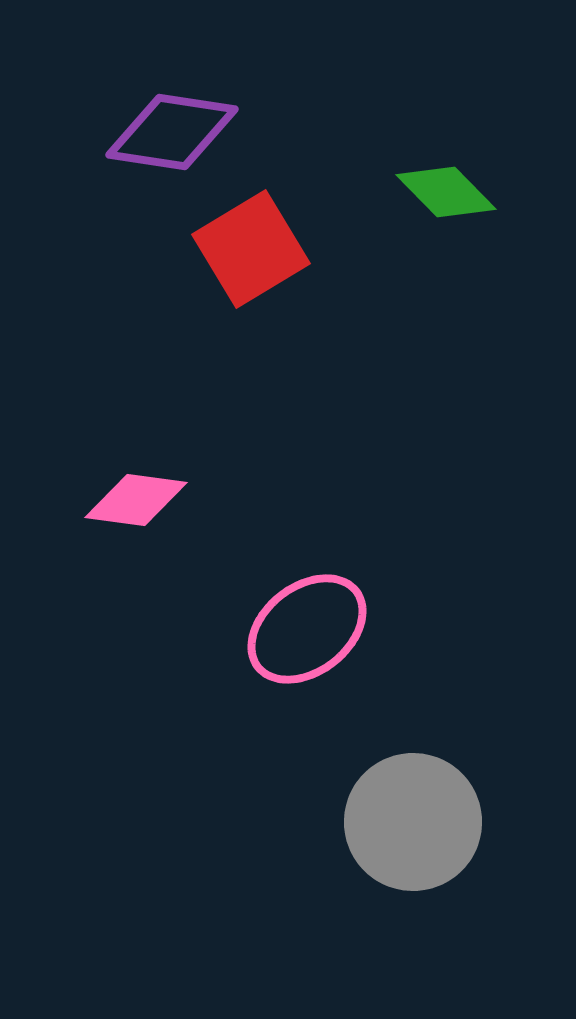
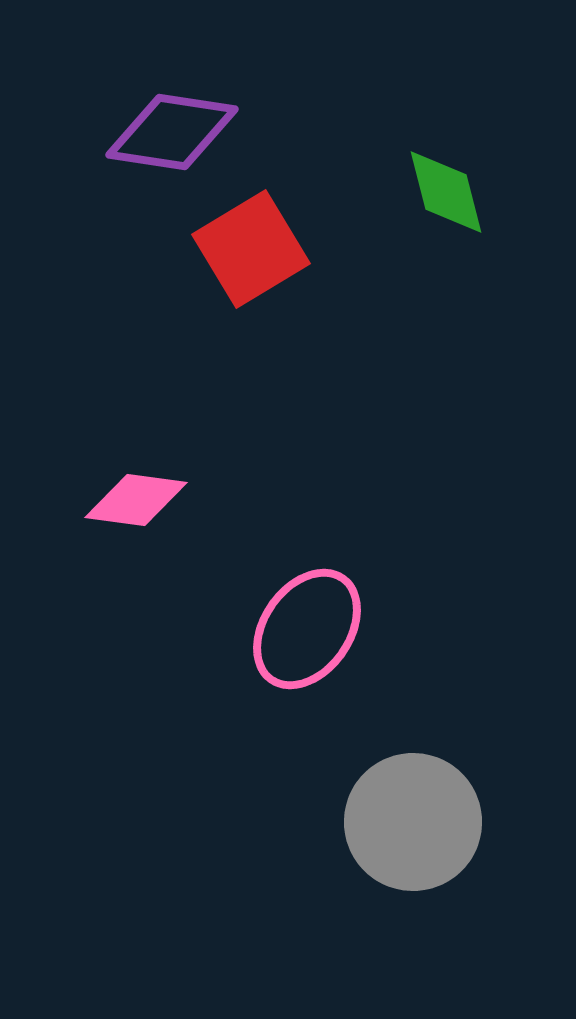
green diamond: rotated 30 degrees clockwise
pink ellipse: rotated 17 degrees counterclockwise
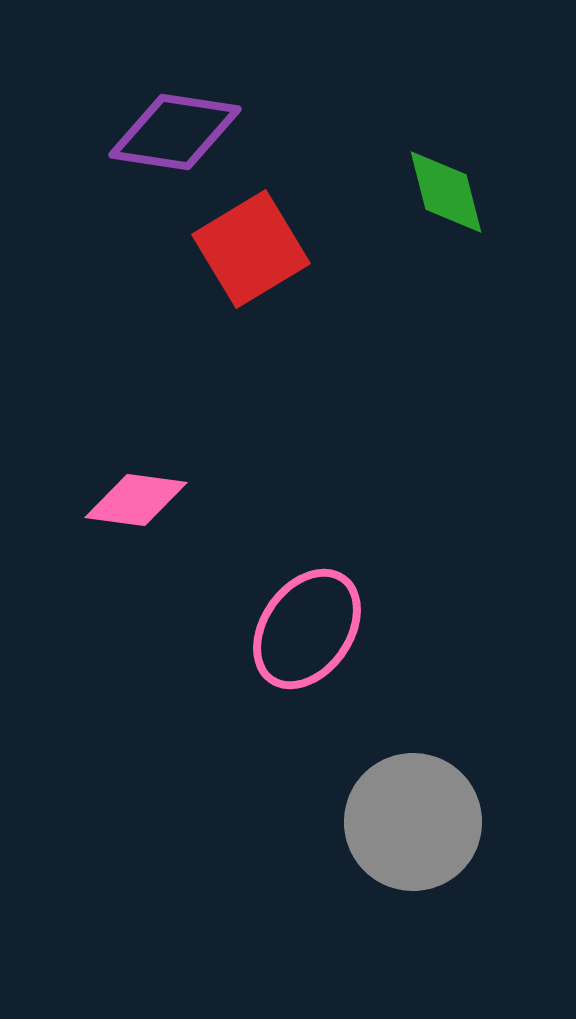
purple diamond: moved 3 px right
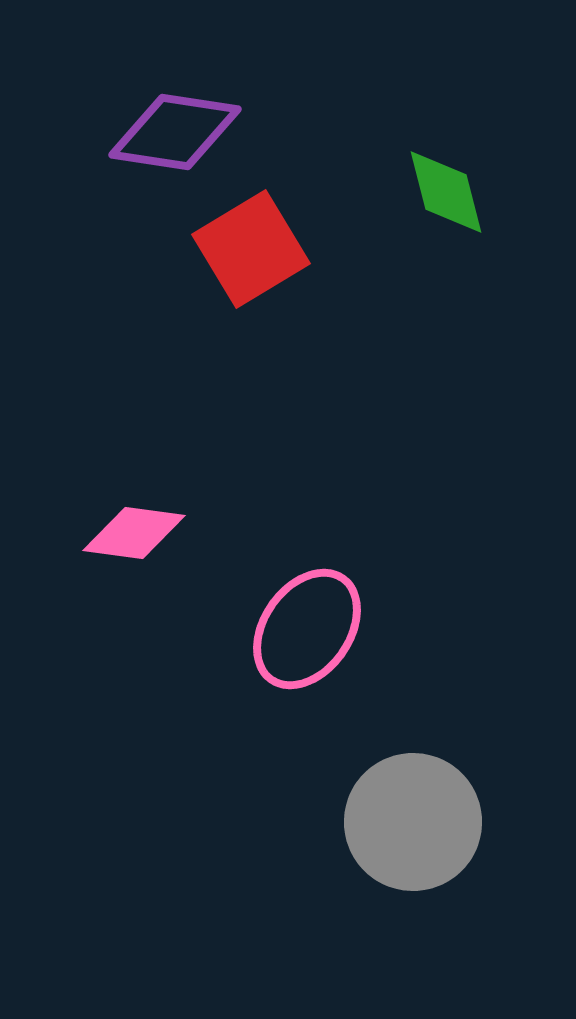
pink diamond: moved 2 px left, 33 px down
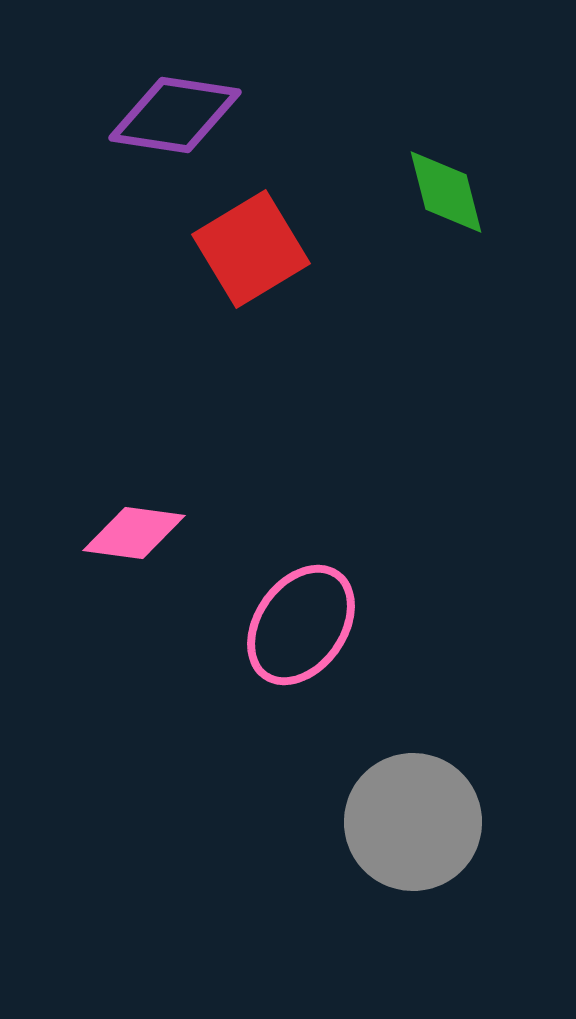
purple diamond: moved 17 px up
pink ellipse: moved 6 px left, 4 px up
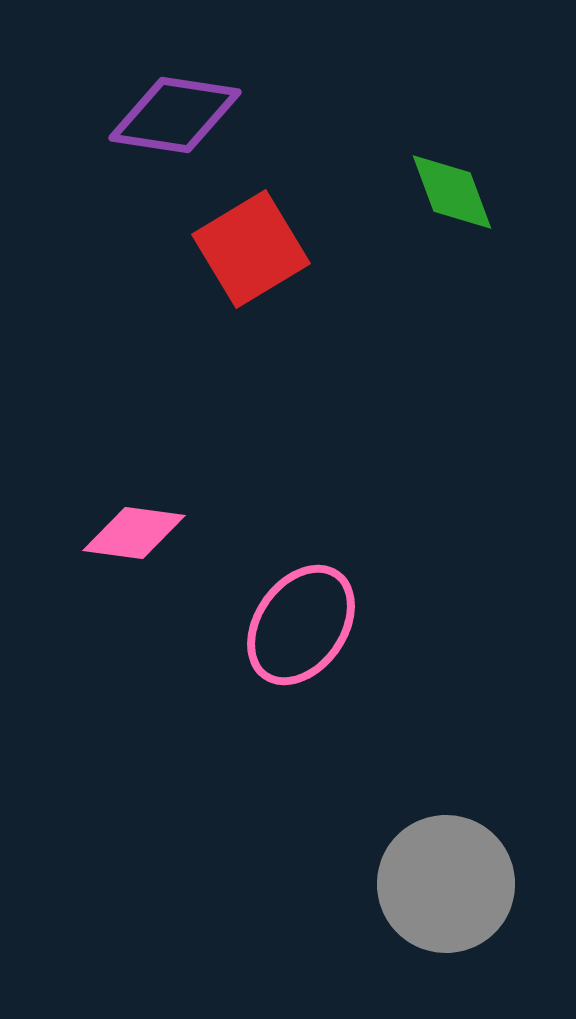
green diamond: moved 6 px right; rotated 6 degrees counterclockwise
gray circle: moved 33 px right, 62 px down
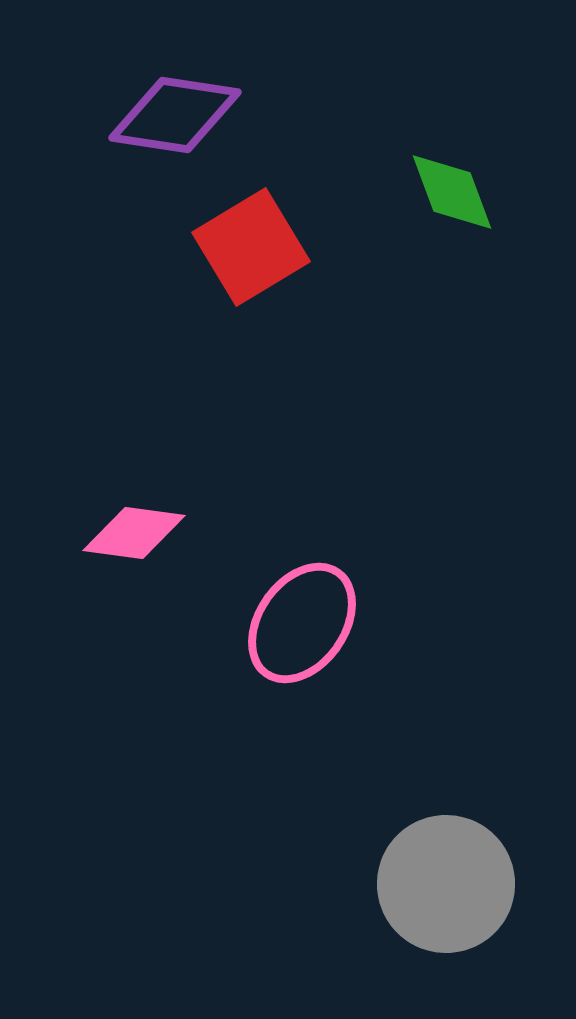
red square: moved 2 px up
pink ellipse: moved 1 px right, 2 px up
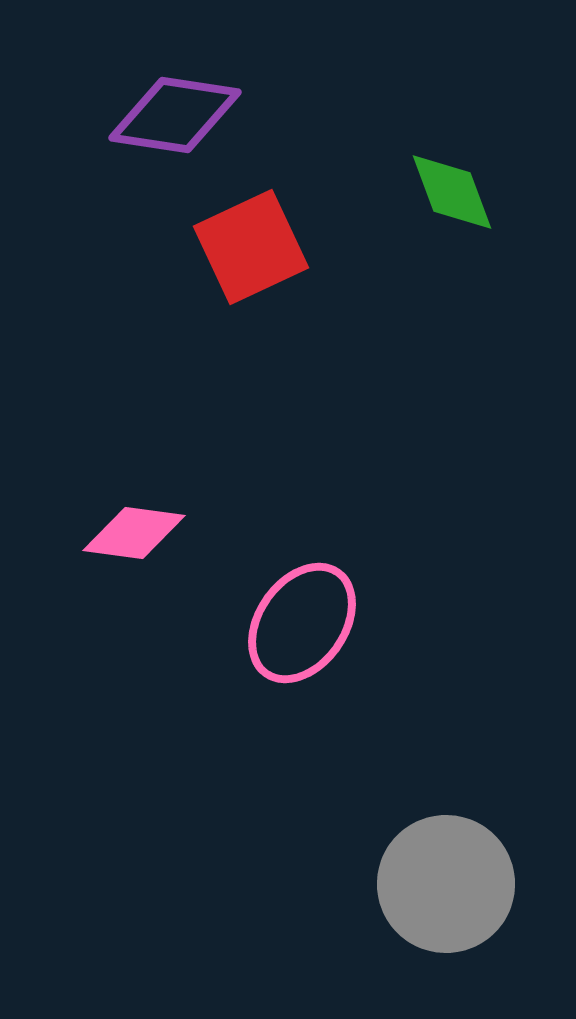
red square: rotated 6 degrees clockwise
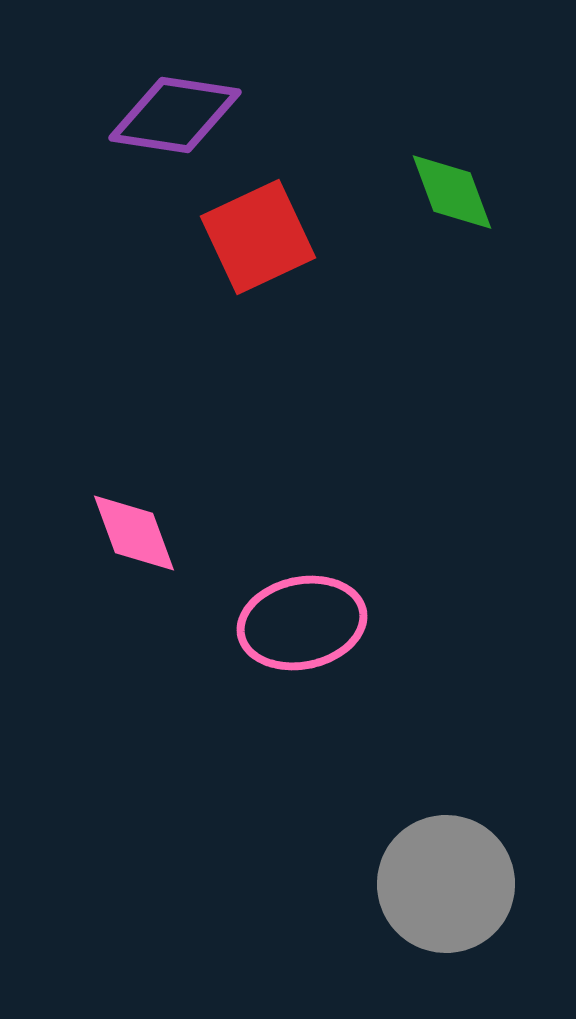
red square: moved 7 px right, 10 px up
pink diamond: rotated 62 degrees clockwise
pink ellipse: rotated 43 degrees clockwise
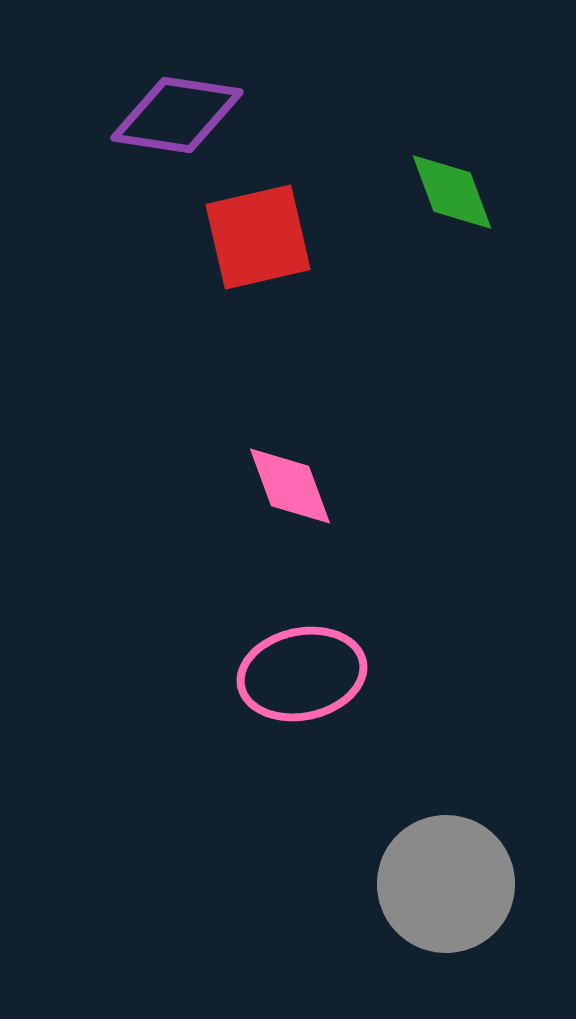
purple diamond: moved 2 px right
red square: rotated 12 degrees clockwise
pink diamond: moved 156 px right, 47 px up
pink ellipse: moved 51 px down
